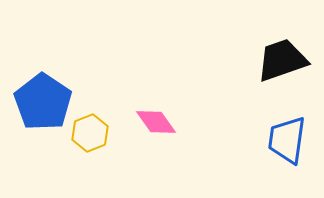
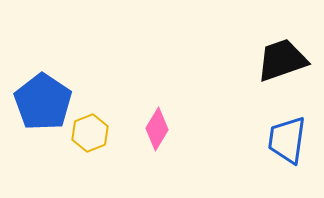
pink diamond: moved 1 px right, 7 px down; rotated 66 degrees clockwise
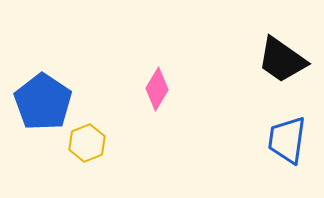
black trapezoid: rotated 126 degrees counterclockwise
pink diamond: moved 40 px up
yellow hexagon: moved 3 px left, 10 px down
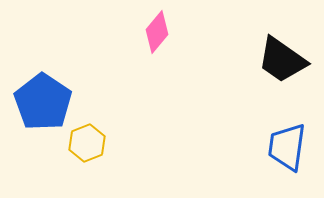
pink diamond: moved 57 px up; rotated 9 degrees clockwise
blue trapezoid: moved 7 px down
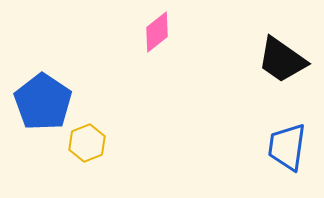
pink diamond: rotated 12 degrees clockwise
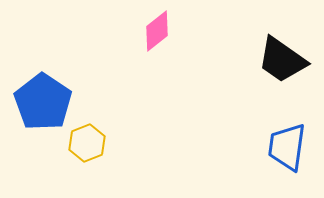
pink diamond: moved 1 px up
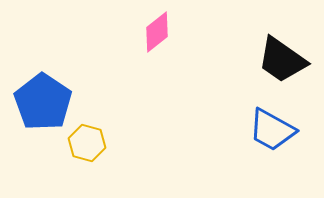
pink diamond: moved 1 px down
yellow hexagon: rotated 24 degrees counterclockwise
blue trapezoid: moved 15 px left, 17 px up; rotated 69 degrees counterclockwise
